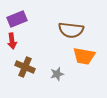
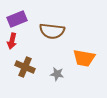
brown semicircle: moved 19 px left, 1 px down
red arrow: rotated 21 degrees clockwise
orange trapezoid: moved 2 px down
gray star: rotated 24 degrees clockwise
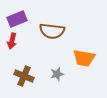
brown cross: moved 1 px left, 9 px down
gray star: rotated 24 degrees counterclockwise
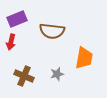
red arrow: moved 1 px left, 1 px down
orange trapezoid: rotated 90 degrees counterclockwise
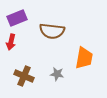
purple rectangle: moved 1 px up
gray star: rotated 24 degrees clockwise
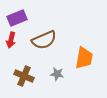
brown semicircle: moved 8 px left, 9 px down; rotated 30 degrees counterclockwise
red arrow: moved 2 px up
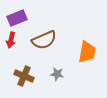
orange trapezoid: moved 3 px right, 6 px up
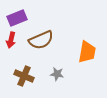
brown semicircle: moved 3 px left
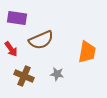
purple rectangle: rotated 30 degrees clockwise
red arrow: moved 9 px down; rotated 49 degrees counterclockwise
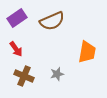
purple rectangle: rotated 42 degrees counterclockwise
brown semicircle: moved 11 px right, 19 px up
red arrow: moved 5 px right
gray star: rotated 24 degrees counterclockwise
